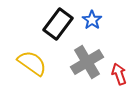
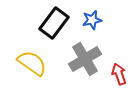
blue star: rotated 24 degrees clockwise
black rectangle: moved 4 px left, 1 px up
gray cross: moved 2 px left, 3 px up
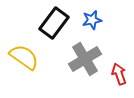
yellow semicircle: moved 8 px left, 6 px up
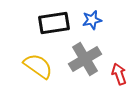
black rectangle: rotated 44 degrees clockwise
yellow semicircle: moved 14 px right, 9 px down
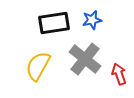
gray cross: rotated 20 degrees counterclockwise
yellow semicircle: rotated 96 degrees counterclockwise
